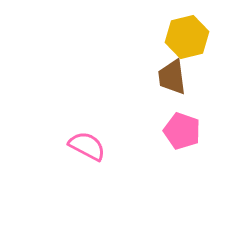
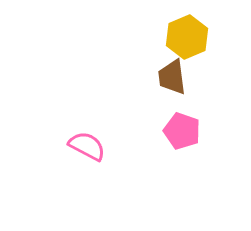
yellow hexagon: rotated 9 degrees counterclockwise
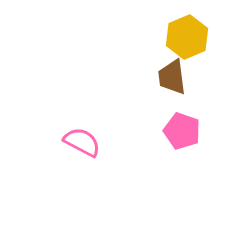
pink semicircle: moved 5 px left, 4 px up
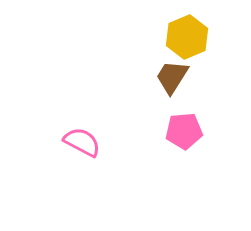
brown trapezoid: rotated 39 degrees clockwise
pink pentagon: moved 2 px right; rotated 24 degrees counterclockwise
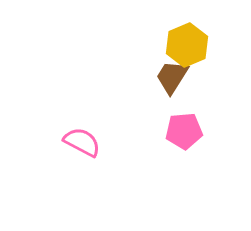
yellow hexagon: moved 8 px down
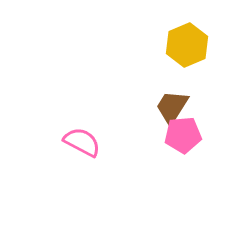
brown trapezoid: moved 30 px down
pink pentagon: moved 1 px left, 4 px down
